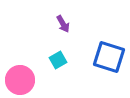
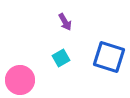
purple arrow: moved 2 px right, 2 px up
cyan square: moved 3 px right, 2 px up
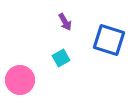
blue square: moved 17 px up
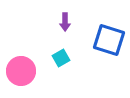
purple arrow: rotated 30 degrees clockwise
pink circle: moved 1 px right, 9 px up
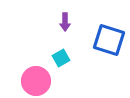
pink circle: moved 15 px right, 10 px down
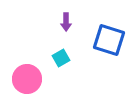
purple arrow: moved 1 px right
pink circle: moved 9 px left, 2 px up
